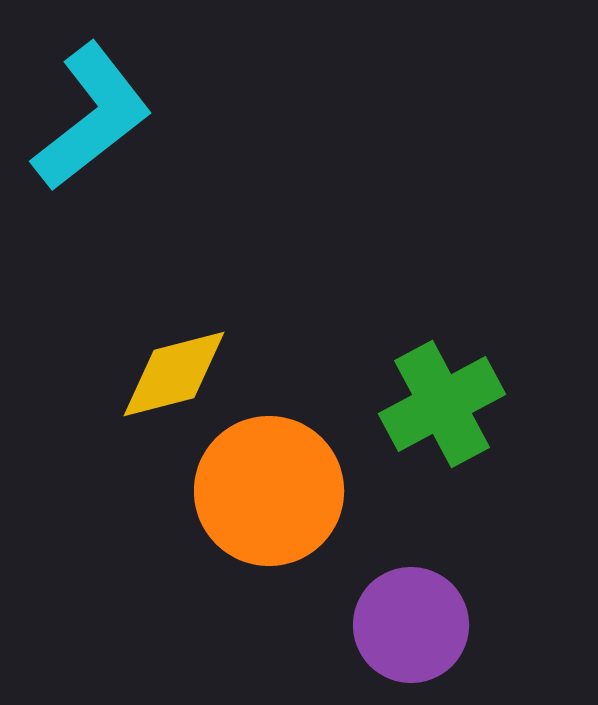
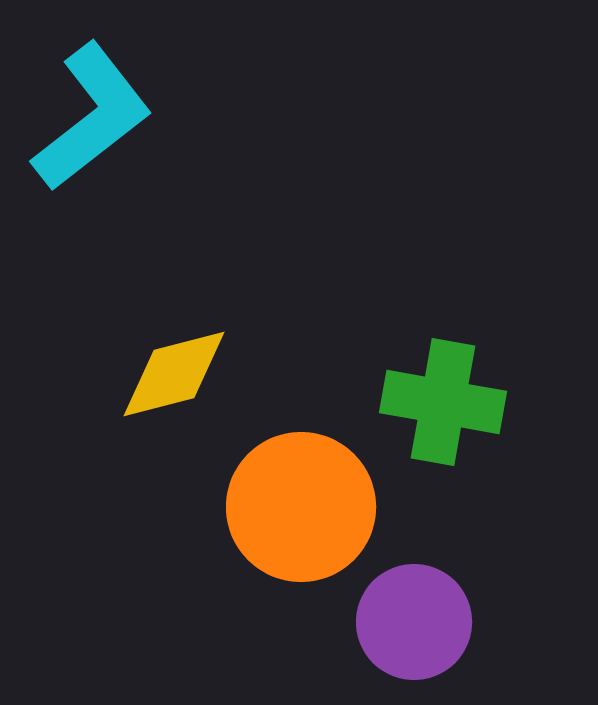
green cross: moved 1 px right, 2 px up; rotated 38 degrees clockwise
orange circle: moved 32 px right, 16 px down
purple circle: moved 3 px right, 3 px up
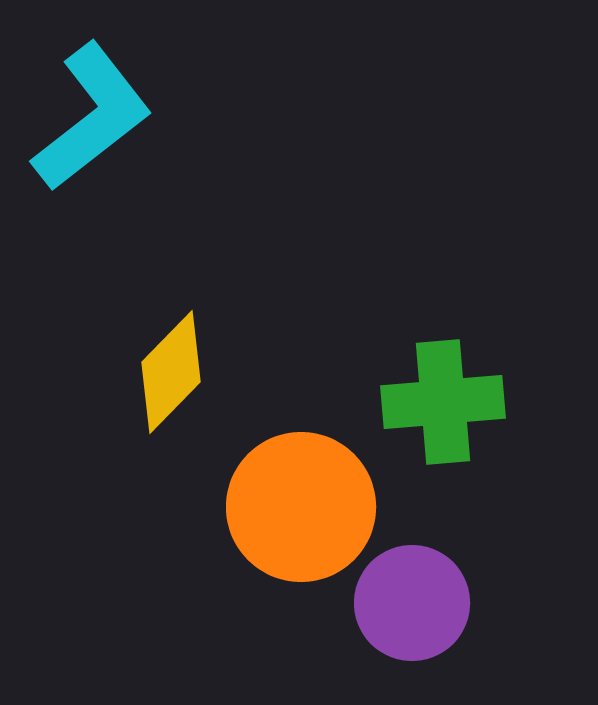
yellow diamond: moved 3 px left, 2 px up; rotated 31 degrees counterclockwise
green cross: rotated 15 degrees counterclockwise
purple circle: moved 2 px left, 19 px up
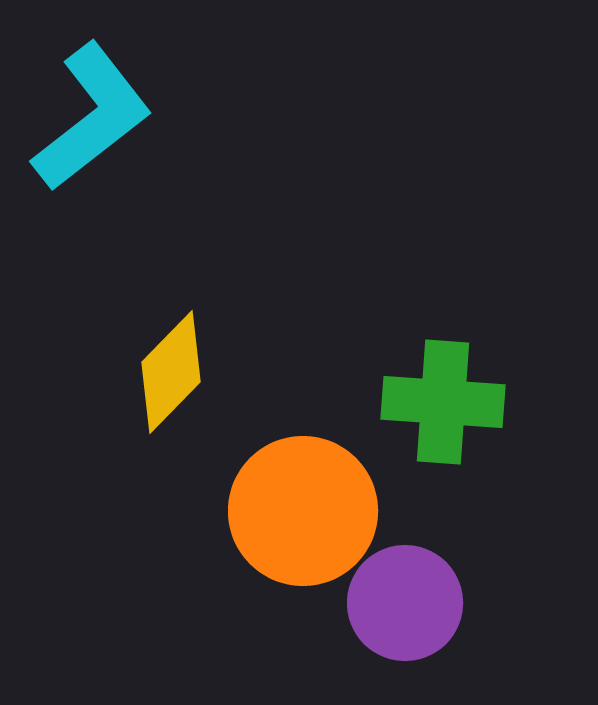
green cross: rotated 9 degrees clockwise
orange circle: moved 2 px right, 4 px down
purple circle: moved 7 px left
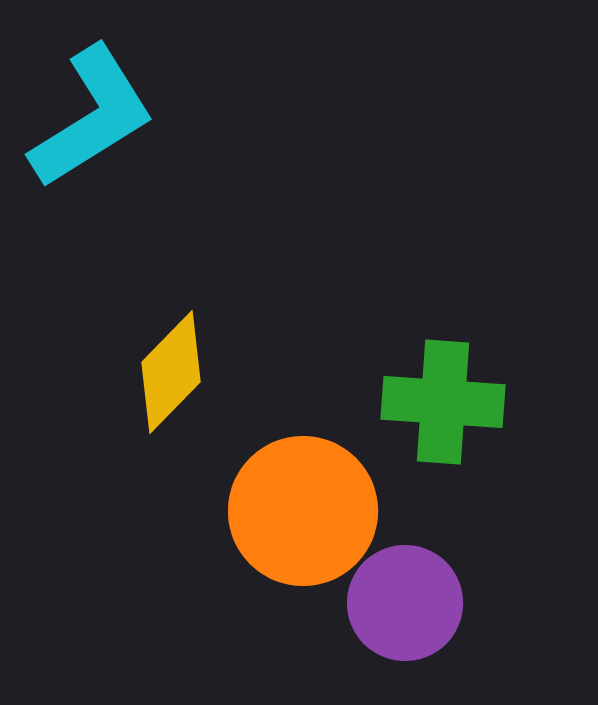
cyan L-shape: rotated 6 degrees clockwise
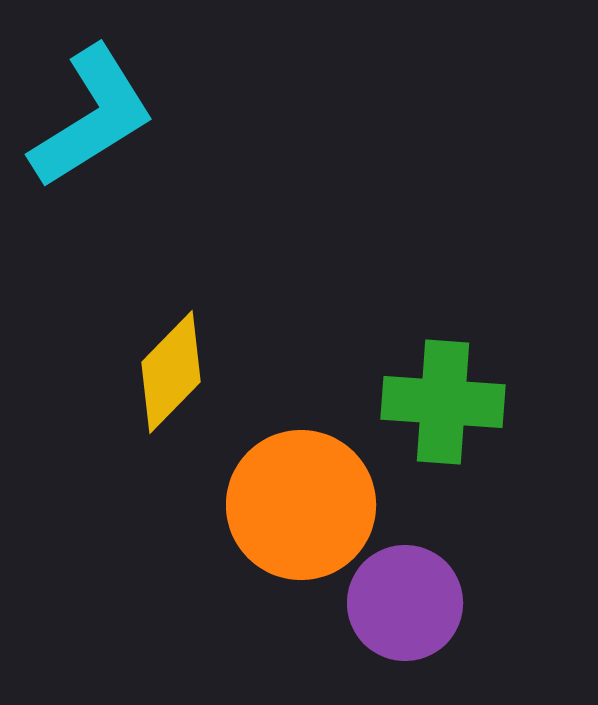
orange circle: moved 2 px left, 6 px up
